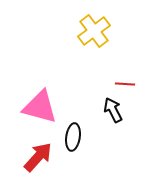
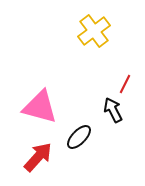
red line: rotated 66 degrees counterclockwise
black ellipse: moved 6 px right; rotated 36 degrees clockwise
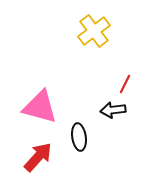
black arrow: rotated 70 degrees counterclockwise
black ellipse: rotated 52 degrees counterclockwise
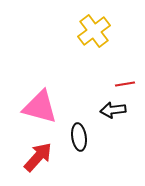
red line: rotated 54 degrees clockwise
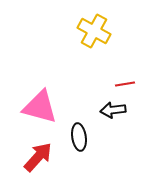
yellow cross: rotated 24 degrees counterclockwise
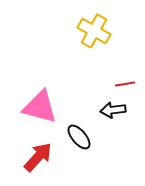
black ellipse: rotated 32 degrees counterclockwise
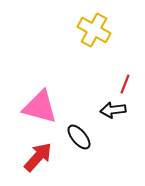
yellow cross: moved 1 px up
red line: rotated 60 degrees counterclockwise
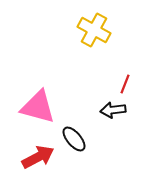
pink triangle: moved 2 px left
black ellipse: moved 5 px left, 2 px down
red arrow: rotated 20 degrees clockwise
